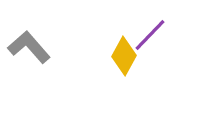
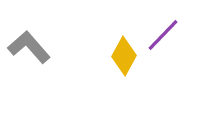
purple line: moved 13 px right
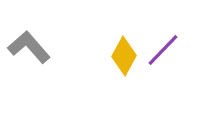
purple line: moved 15 px down
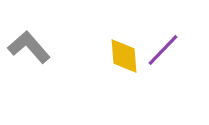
yellow diamond: rotated 33 degrees counterclockwise
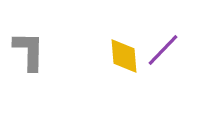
gray L-shape: moved 4 px down; rotated 42 degrees clockwise
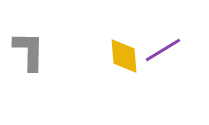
purple line: rotated 15 degrees clockwise
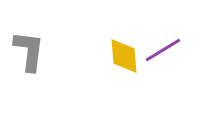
gray L-shape: rotated 6 degrees clockwise
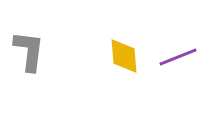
purple line: moved 15 px right, 7 px down; rotated 9 degrees clockwise
